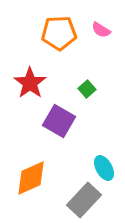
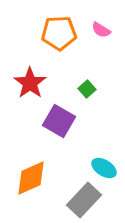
cyan ellipse: rotated 30 degrees counterclockwise
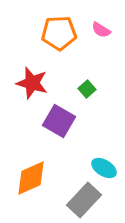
red star: moved 2 px right; rotated 20 degrees counterclockwise
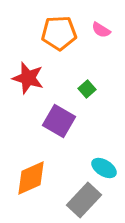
red star: moved 4 px left, 5 px up
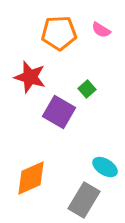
red star: moved 2 px right, 1 px up
purple square: moved 9 px up
cyan ellipse: moved 1 px right, 1 px up
gray rectangle: rotated 12 degrees counterclockwise
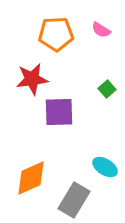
orange pentagon: moved 3 px left, 1 px down
red star: moved 2 px right, 2 px down; rotated 24 degrees counterclockwise
green square: moved 20 px right
purple square: rotated 32 degrees counterclockwise
gray rectangle: moved 10 px left
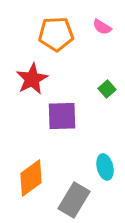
pink semicircle: moved 1 px right, 3 px up
red star: rotated 20 degrees counterclockwise
purple square: moved 3 px right, 4 px down
cyan ellipse: rotated 45 degrees clockwise
orange diamond: rotated 12 degrees counterclockwise
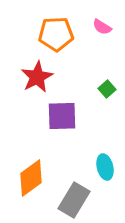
red star: moved 5 px right, 2 px up
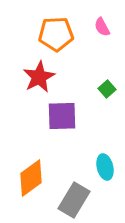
pink semicircle: rotated 30 degrees clockwise
red star: moved 2 px right
